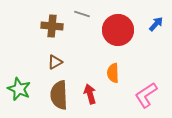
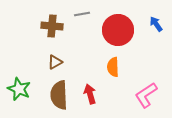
gray line: rotated 28 degrees counterclockwise
blue arrow: rotated 77 degrees counterclockwise
orange semicircle: moved 6 px up
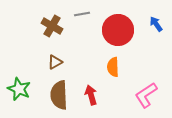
brown cross: rotated 25 degrees clockwise
red arrow: moved 1 px right, 1 px down
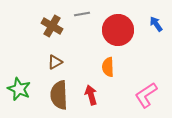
orange semicircle: moved 5 px left
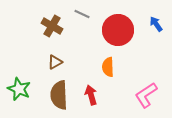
gray line: rotated 35 degrees clockwise
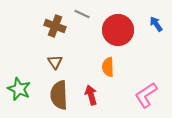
brown cross: moved 3 px right; rotated 10 degrees counterclockwise
brown triangle: rotated 35 degrees counterclockwise
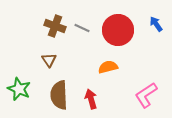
gray line: moved 14 px down
brown triangle: moved 6 px left, 2 px up
orange semicircle: rotated 78 degrees clockwise
red arrow: moved 4 px down
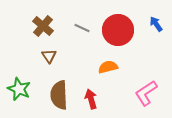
brown cross: moved 12 px left; rotated 20 degrees clockwise
brown triangle: moved 4 px up
pink L-shape: moved 2 px up
